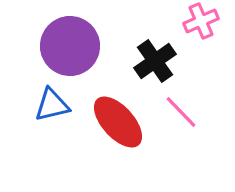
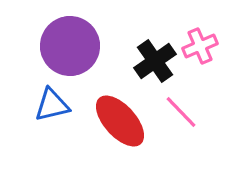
pink cross: moved 1 px left, 25 px down
red ellipse: moved 2 px right, 1 px up
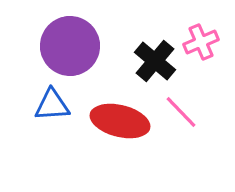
pink cross: moved 1 px right, 4 px up
black cross: rotated 15 degrees counterclockwise
blue triangle: rotated 9 degrees clockwise
red ellipse: rotated 34 degrees counterclockwise
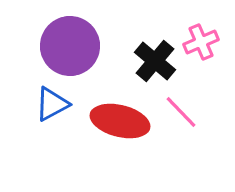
blue triangle: moved 1 px up; rotated 24 degrees counterclockwise
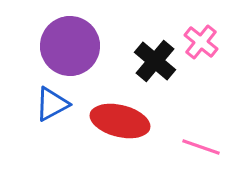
pink cross: rotated 28 degrees counterclockwise
pink line: moved 20 px right, 35 px down; rotated 27 degrees counterclockwise
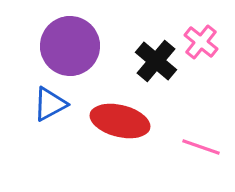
black cross: moved 1 px right
blue triangle: moved 2 px left
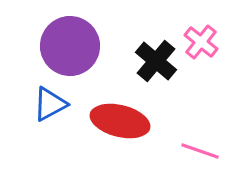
pink line: moved 1 px left, 4 px down
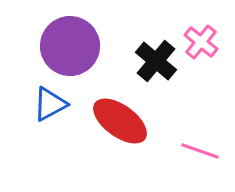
red ellipse: rotated 22 degrees clockwise
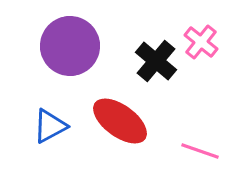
blue triangle: moved 22 px down
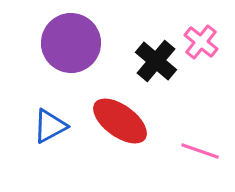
purple circle: moved 1 px right, 3 px up
